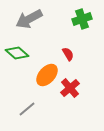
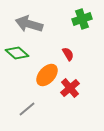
gray arrow: moved 5 px down; rotated 44 degrees clockwise
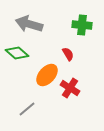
green cross: moved 6 px down; rotated 24 degrees clockwise
red cross: rotated 18 degrees counterclockwise
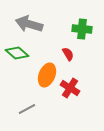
green cross: moved 4 px down
orange ellipse: rotated 20 degrees counterclockwise
gray line: rotated 12 degrees clockwise
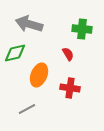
green diamond: moved 2 px left; rotated 55 degrees counterclockwise
orange ellipse: moved 8 px left
red cross: rotated 24 degrees counterclockwise
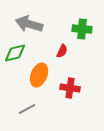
red semicircle: moved 6 px left, 3 px up; rotated 56 degrees clockwise
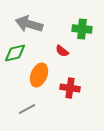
red semicircle: rotated 104 degrees clockwise
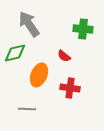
gray arrow: rotated 40 degrees clockwise
green cross: moved 1 px right
red semicircle: moved 2 px right, 5 px down
gray line: rotated 30 degrees clockwise
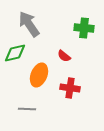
green cross: moved 1 px right, 1 px up
